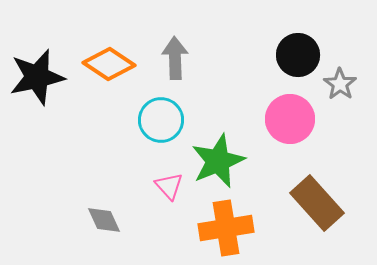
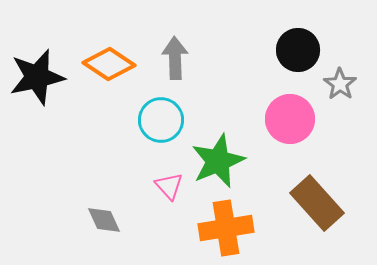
black circle: moved 5 px up
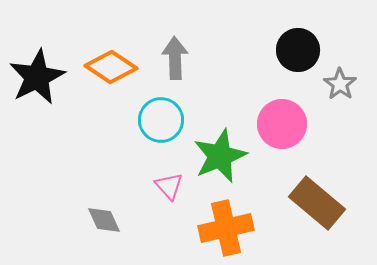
orange diamond: moved 2 px right, 3 px down
black star: rotated 14 degrees counterclockwise
pink circle: moved 8 px left, 5 px down
green star: moved 2 px right, 5 px up
brown rectangle: rotated 8 degrees counterclockwise
orange cross: rotated 4 degrees counterclockwise
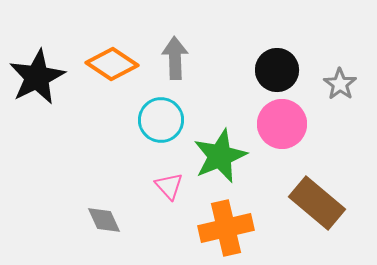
black circle: moved 21 px left, 20 px down
orange diamond: moved 1 px right, 3 px up
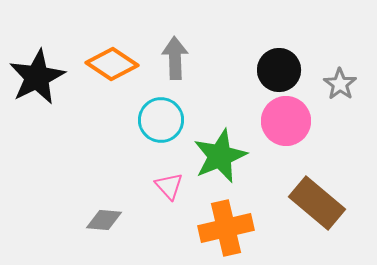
black circle: moved 2 px right
pink circle: moved 4 px right, 3 px up
gray diamond: rotated 60 degrees counterclockwise
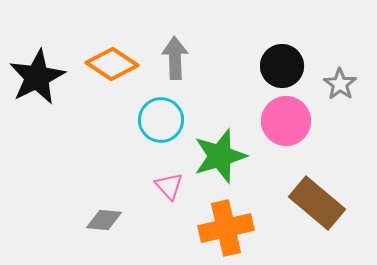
black circle: moved 3 px right, 4 px up
green star: rotated 6 degrees clockwise
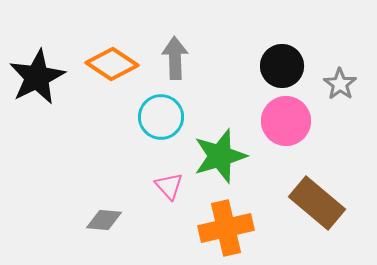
cyan circle: moved 3 px up
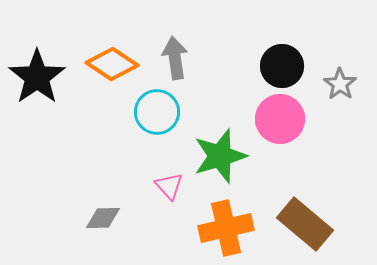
gray arrow: rotated 6 degrees counterclockwise
black star: rotated 8 degrees counterclockwise
cyan circle: moved 4 px left, 5 px up
pink circle: moved 6 px left, 2 px up
brown rectangle: moved 12 px left, 21 px down
gray diamond: moved 1 px left, 2 px up; rotated 6 degrees counterclockwise
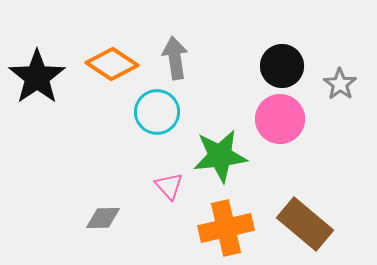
green star: rotated 10 degrees clockwise
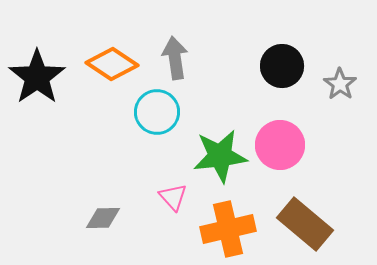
pink circle: moved 26 px down
pink triangle: moved 4 px right, 11 px down
orange cross: moved 2 px right, 1 px down
